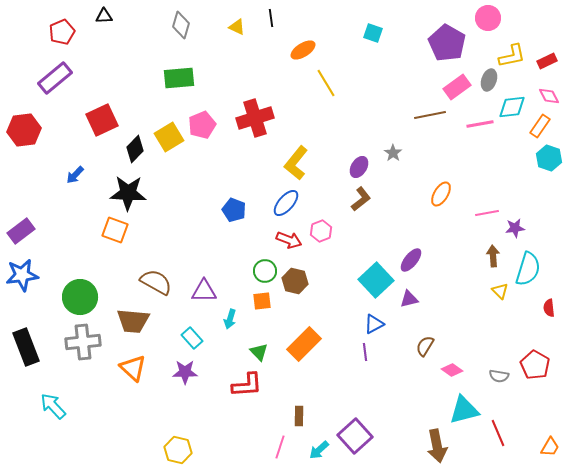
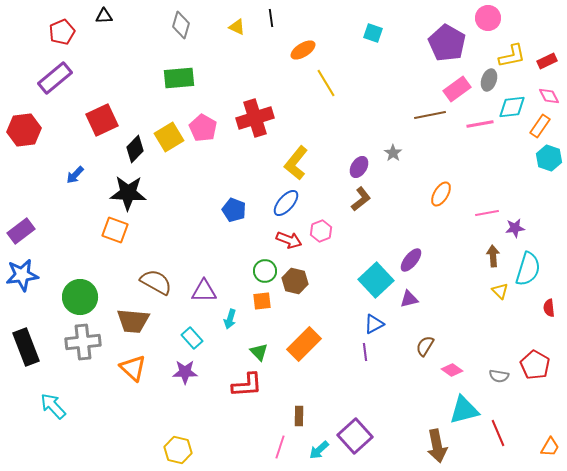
pink rectangle at (457, 87): moved 2 px down
pink pentagon at (202, 125): moved 1 px right, 3 px down; rotated 20 degrees counterclockwise
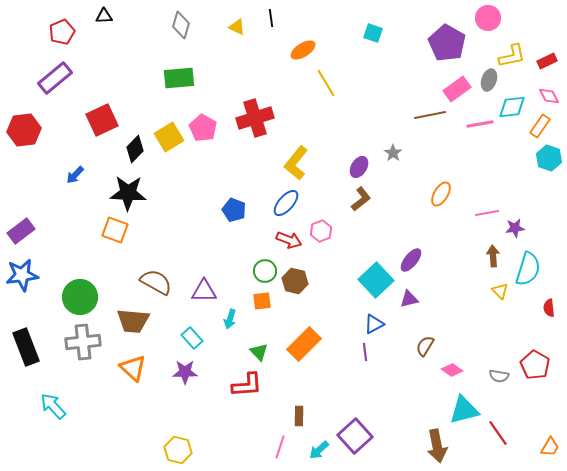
red line at (498, 433): rotated 12 degrees counterclockwise
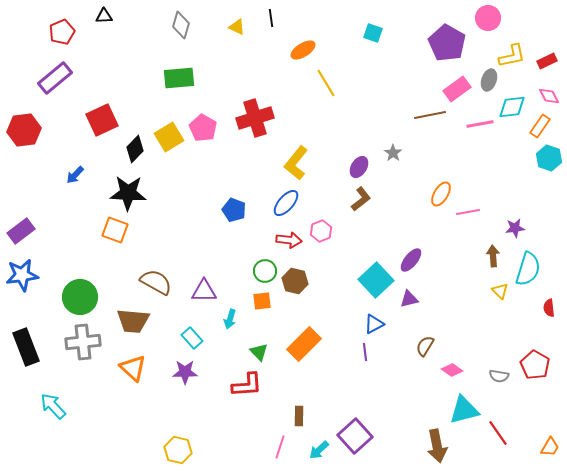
pink line at (487, 213): moved 19 px left, 1 px up
red arrow at (289, 240): rotated 15 degrees counterclockwise
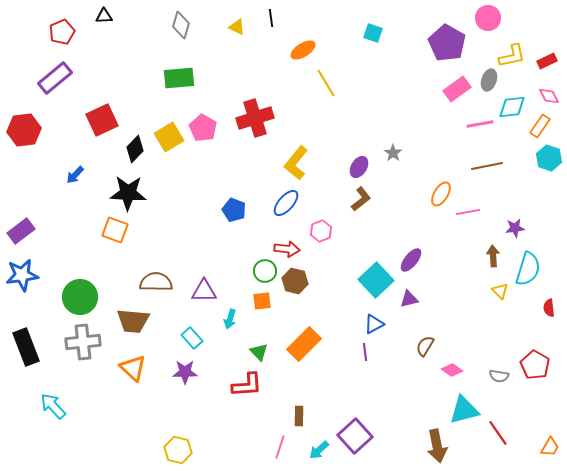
brown line at (430, 115): moved 57 px right, 51 px down
red arrow at (289, 240): moved 2 px left, 9 px down
brown semicircle at (156, 282): rotated 28 degrees counterclockwise
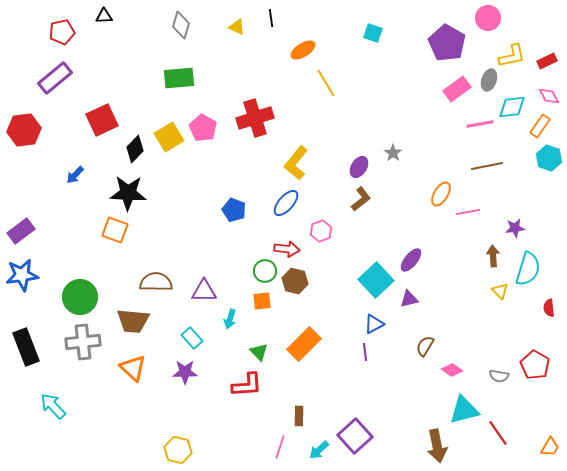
red pentagon at (62, 32): rotated 10 degrees clockwise
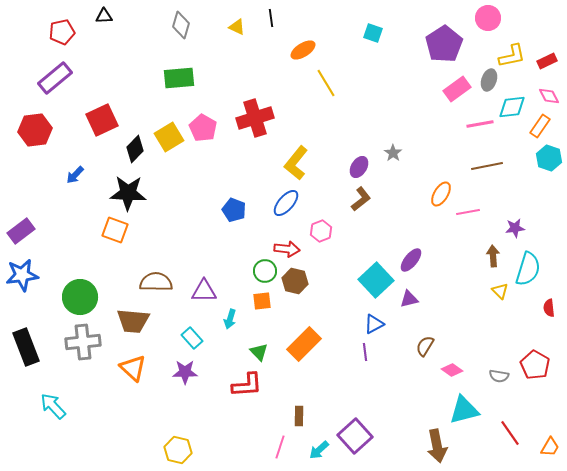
purple pentagon at (447, 43): moved 3 px left, 1 px down; rotated 9 degrees clockwise
red hexagon at (24, 130): moved 11 px right
red line at (498, 433): moved 12 px right
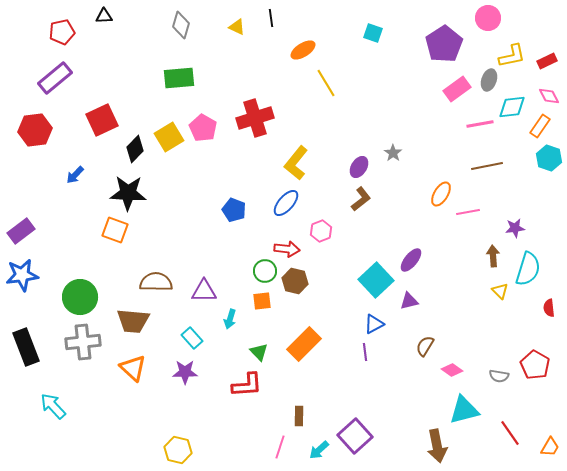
purple triangle at (409, 299): moved 2 px down
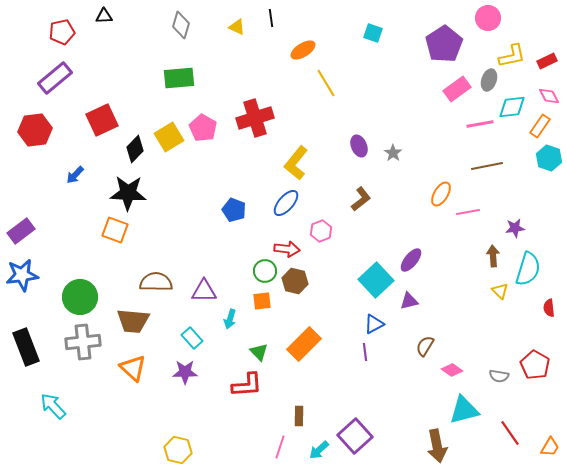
purple ellipse at (359, 167): moved 21 px up; rotated 55 degrees counterclockwise
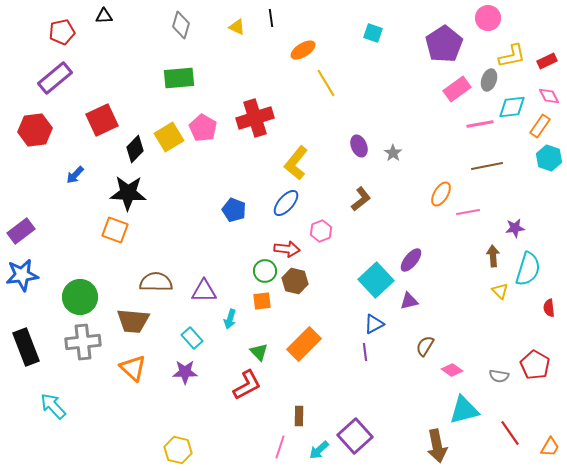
red L-shape at (247, 385): rotated 24 degrees counterclockwise
